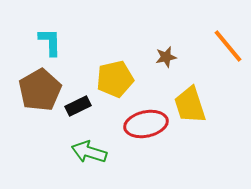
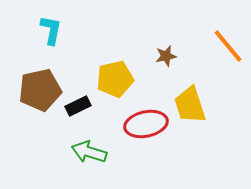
cyan L-shape: moved 1 px right, 12 px up; rotated 12 degrees clockwise
brown star: moved 1 px up
brown pentagon: rotated 18 degrees clockwise
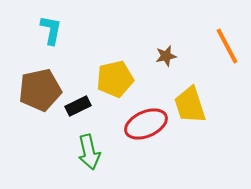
orange line: moved 1 px left; rotated 12 degrees clockwise
red ellipse: rotated 12 degrees counterclockwise
green arrow: rotated 120 degrees counterclockwise
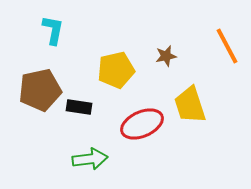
cyan L-shape: moved 2 px right
yellow pentagon: moved 1 px right, 9 px up
black rectangle: moved 1 px right, 1 px down; rotated 35 degrees clockwise
red ellipse: moved 4 px left
green arrow: moved 1 px right, 7 px down; rotated 84 degrees counterclockwise
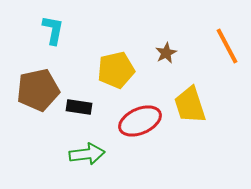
brown star: moved 3 px up; rotated 15 degrees counterclockwise
brown pentagon: moved 2 px left
red ellipse: moved 2 px left, 3 px up
green arrow: moved 3 px left, 5 px up
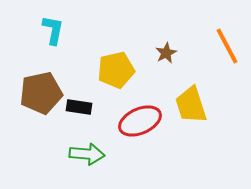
brown pentagon: moved 3 px right, 3 px down
yellow trapezoid: moved 1 px right
green arrow: rotated 12 degrees clockwise
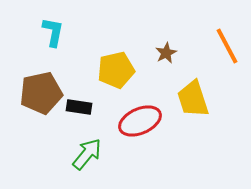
cyan L-shape: moved 2 px down
yellow trapezoid: moved 2 px right, 6 px up
green arrow: rotated 56 degrees counterclockwise
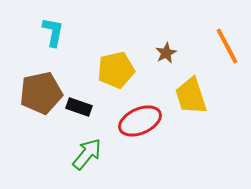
yellow trapezoid: moved 2 px left, 3 px up
black rectangle: rotated 10 degrees clockwise
